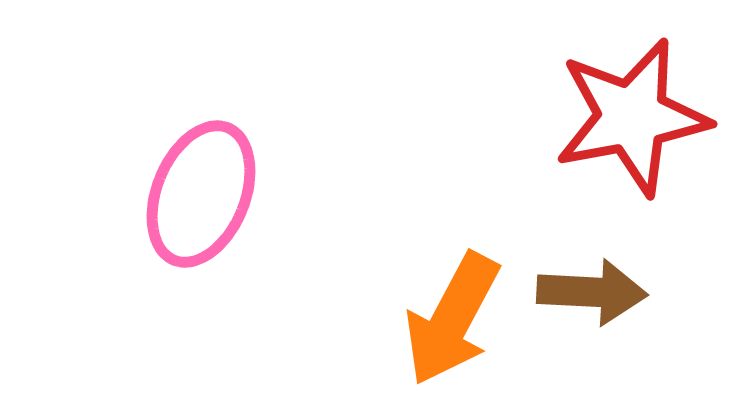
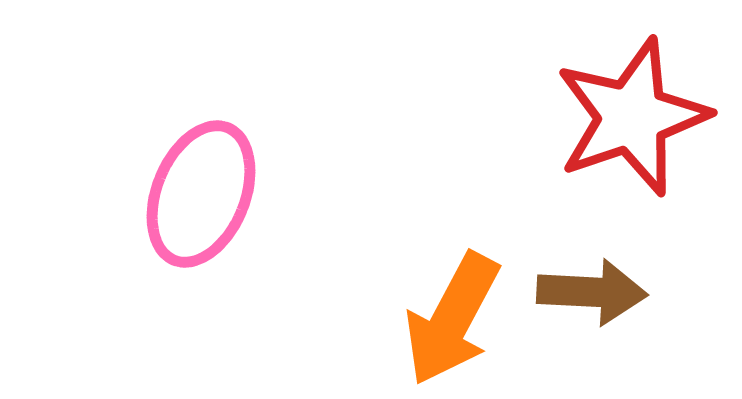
red star: rotated 8 degrees counterclockwise
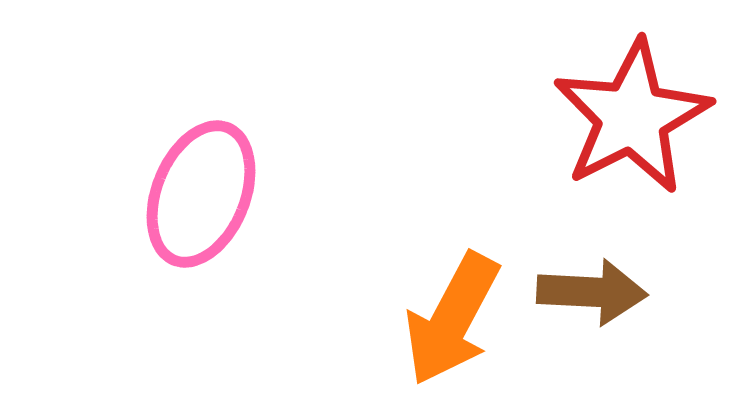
red star: rotated 8 degrees counterclockwise
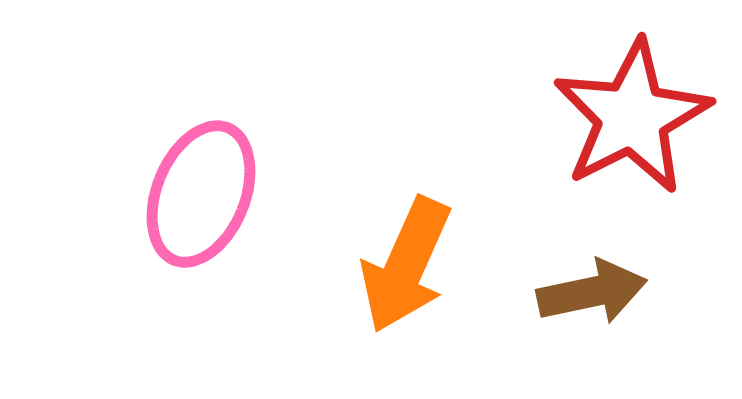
brown arrow: rotated 15 degrees counterclockwise
orange arrow: moved 46 px left, 54 px up; rotated 4 degrees counterclockwise
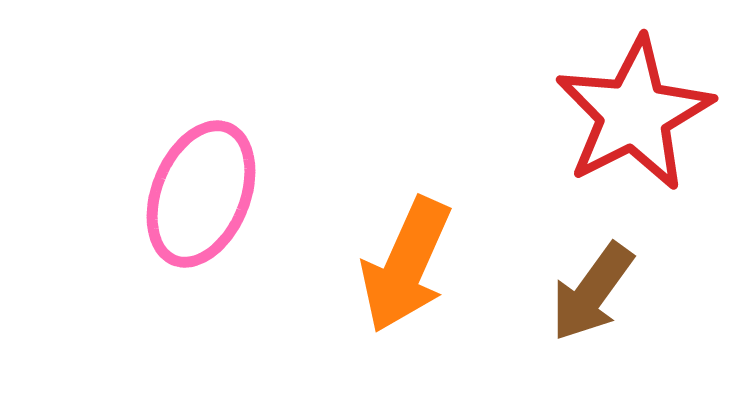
red star: moved 2 px right, 3 px up
brown arrow: rotated 138 degrees clockwise
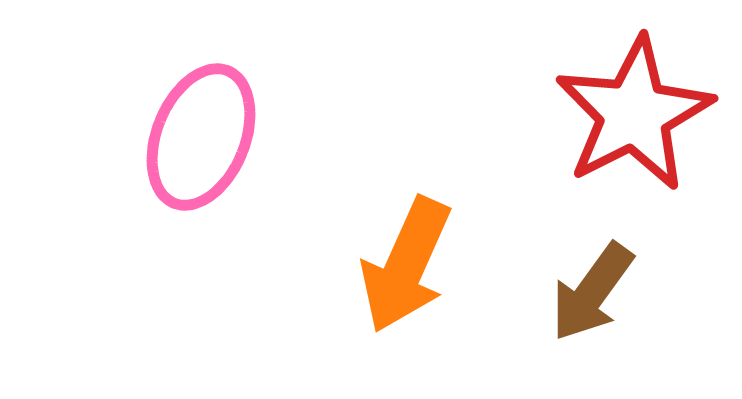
pink ellipse: moved 57 px up
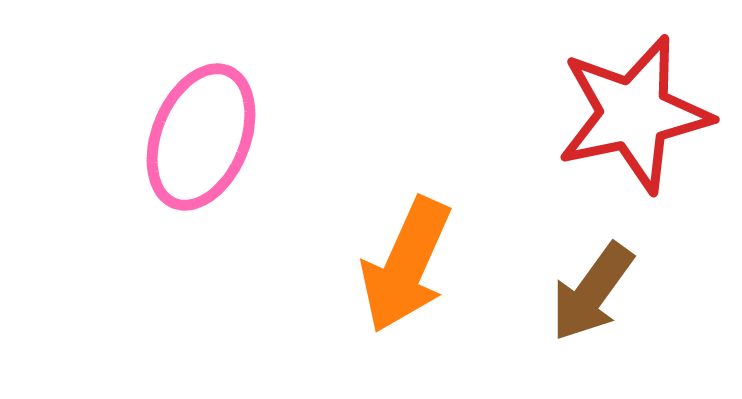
red star: rotated 15 degrees clockwise
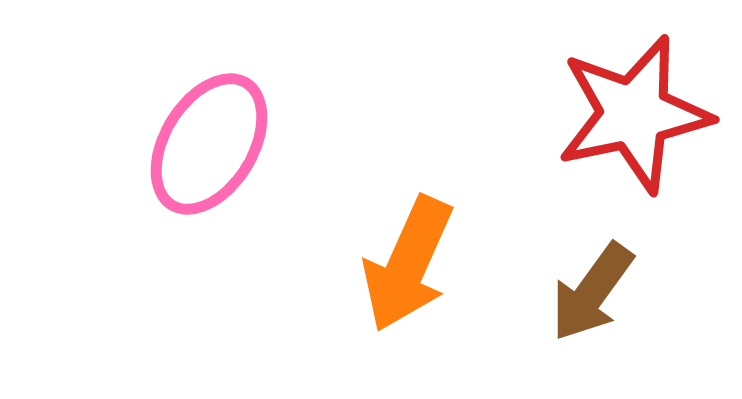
pink ellipse: moved 8 px right, 7 px down; rotated 9 degrees clockwise
orange arrow: moved 2 px right, 1 px up
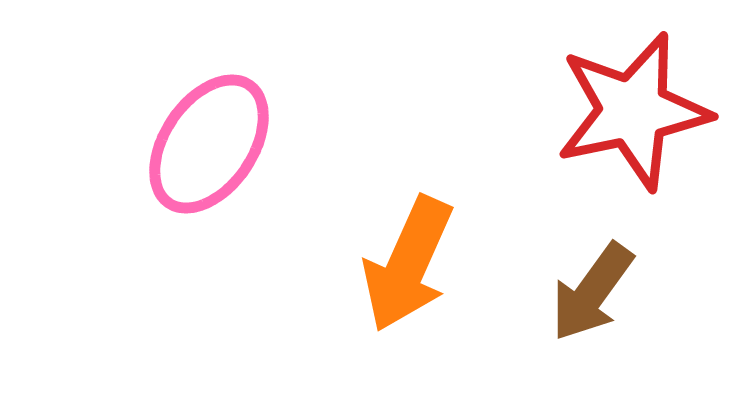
red star: moved 1 px left, 3 px up
pink ellipse: rotated 3 degrees clockwise
